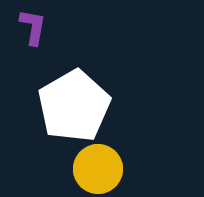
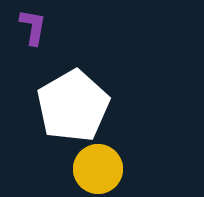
white pentagon: moved 1 px left
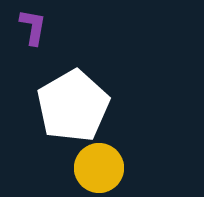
yellow circle: moved 1 px right, 1 px up
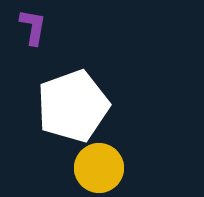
white pentagon: rotated 10 degrees clockwise
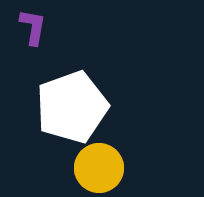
white pentagon: moved 1 px left, 1 px down
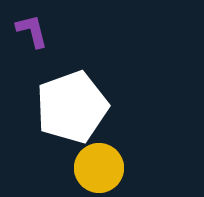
purple L-shape: moved 1 px left, 4 px down; rotated 24 degrees counterclockwise
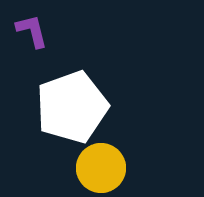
yellow circle: moved 2 px right
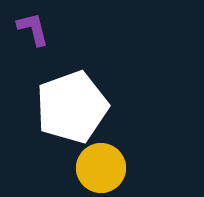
purple L-shape: moved 1 px right, 2 px up
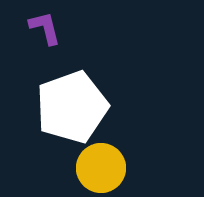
purple L-shape: moved 12 px right, 1 px up
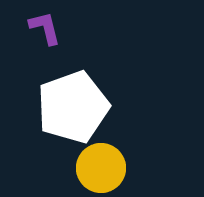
white pentagon: moved 1 px right
